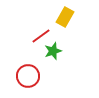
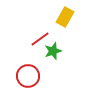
red line: moved 1 px left, 3 px down
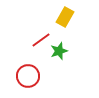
red line: moved 1 px right, 1 px down
green star: moved 6 px right
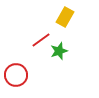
red circle: moved 12 px left, 1 px up
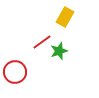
red line: moved 1 px right, 2 px down
red circle: moved 1 px left, 3 px up
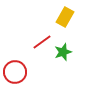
green star: moved 4 px right, 1 px down
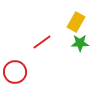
yellow rectangle: moved 11 px right, 5 px down
green star: moved 17 px right, 9 px up; rotated 18 degrees clockwise
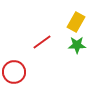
green star: moved 3 px left, 2 px down
red circle: moved 1 px left
